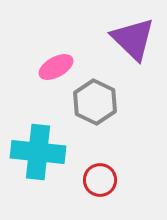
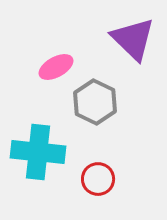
red circle: moved 2 px left, 1 px up
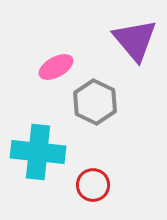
purple triangle: moved 2 px right, 1 px down; rotated 6 degrees clockwise
red circle: moved 5 px left, 6 px down
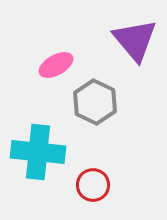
pink ellipse: moved 2 px up
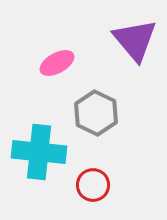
pink ellipse: moved 1 px right, 2 px up
gray hexagon: moved 1 px right, 11 px down
cyan cross: moved 1 px right
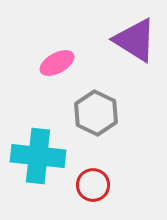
purple triangle: rotated 18 degrees counterclockwise
cyan cross: moved 1 px left, 4 px down
